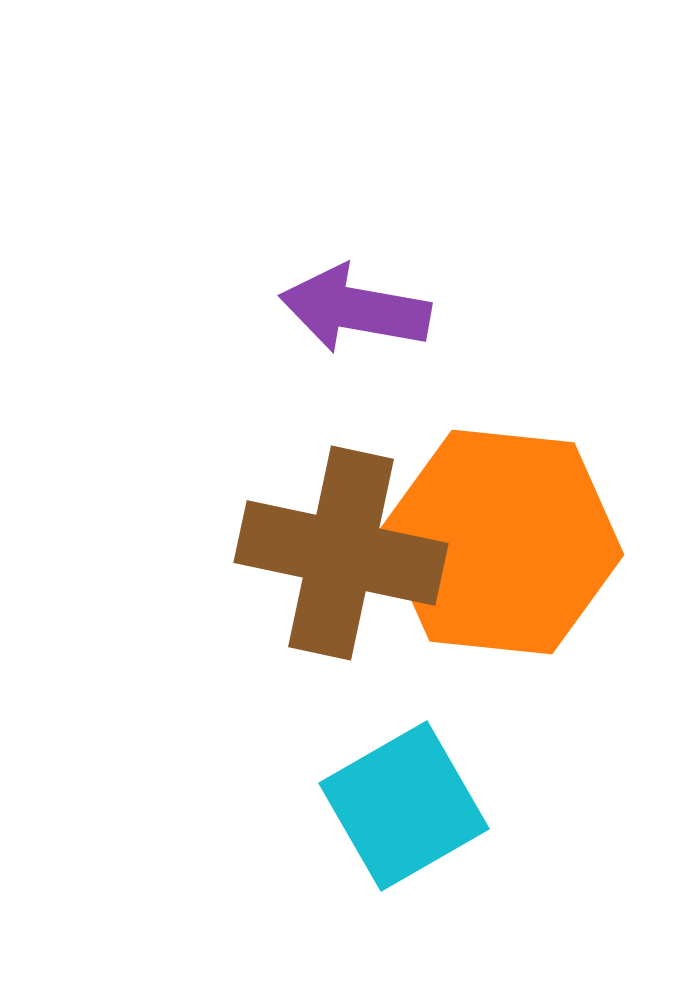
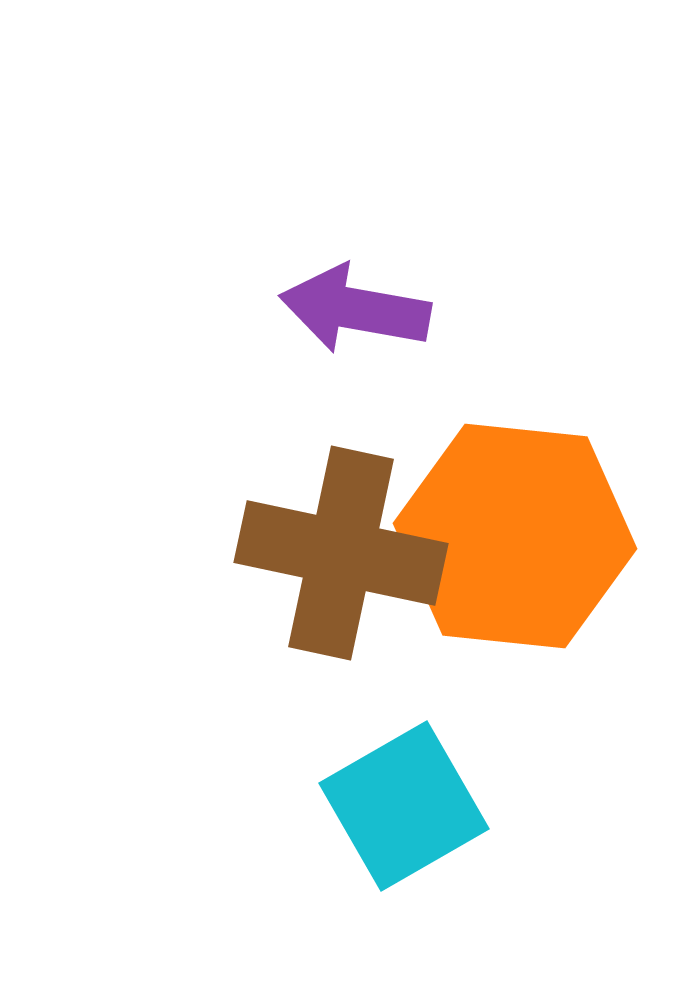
orange hexagon: moved 13 px right, 6 px up
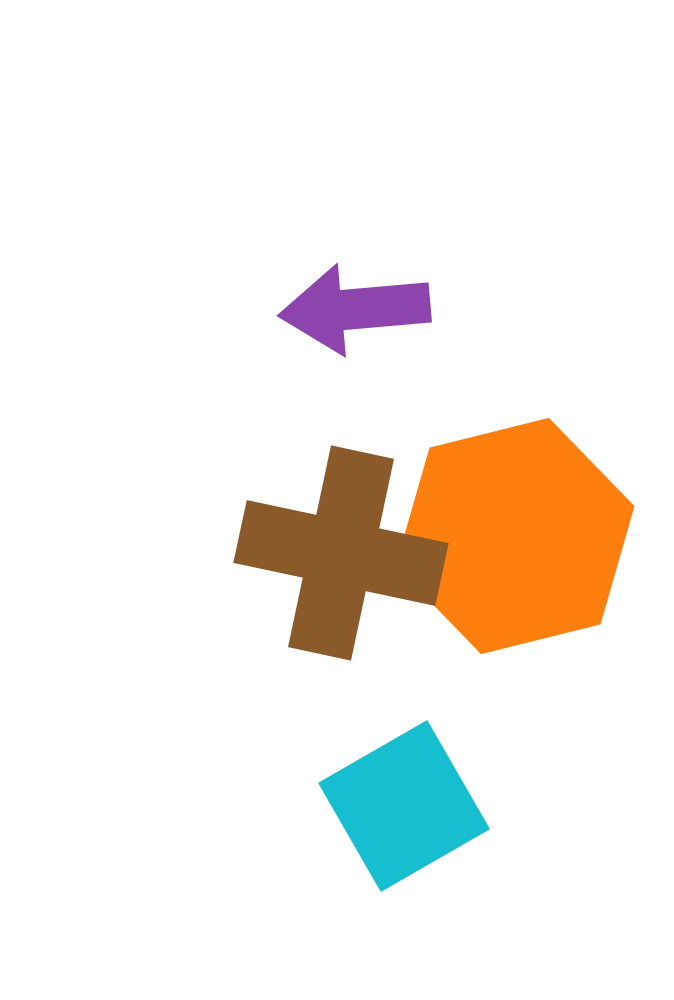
purple arrow: rotated 15 degrees counterclockwise
orange hexagon: rotated 20 degrees counterclockwise
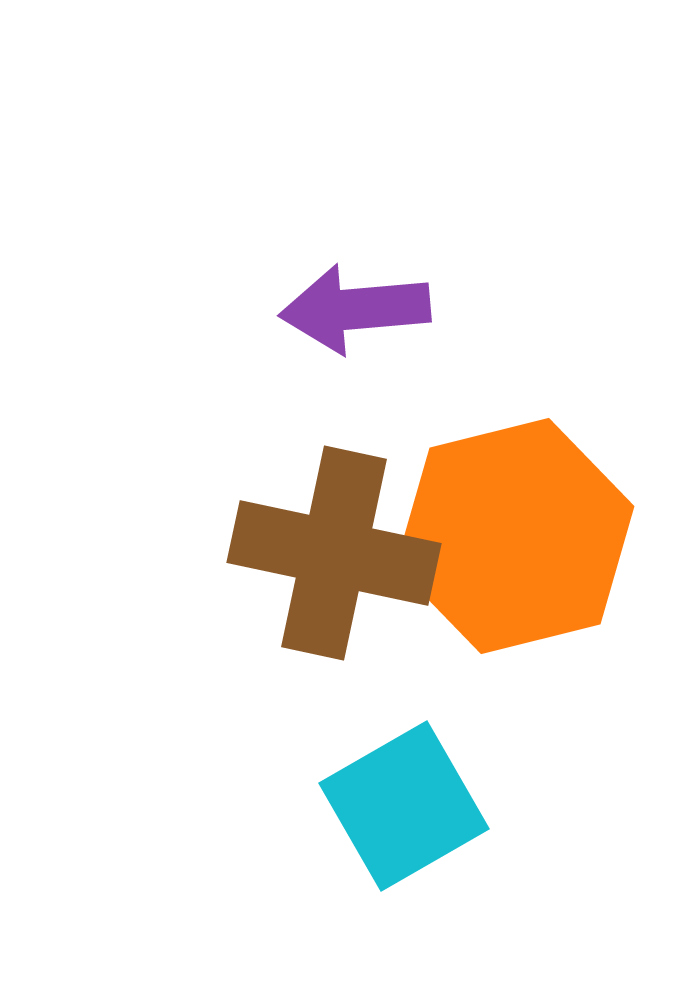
brown cross: moved 7 px left
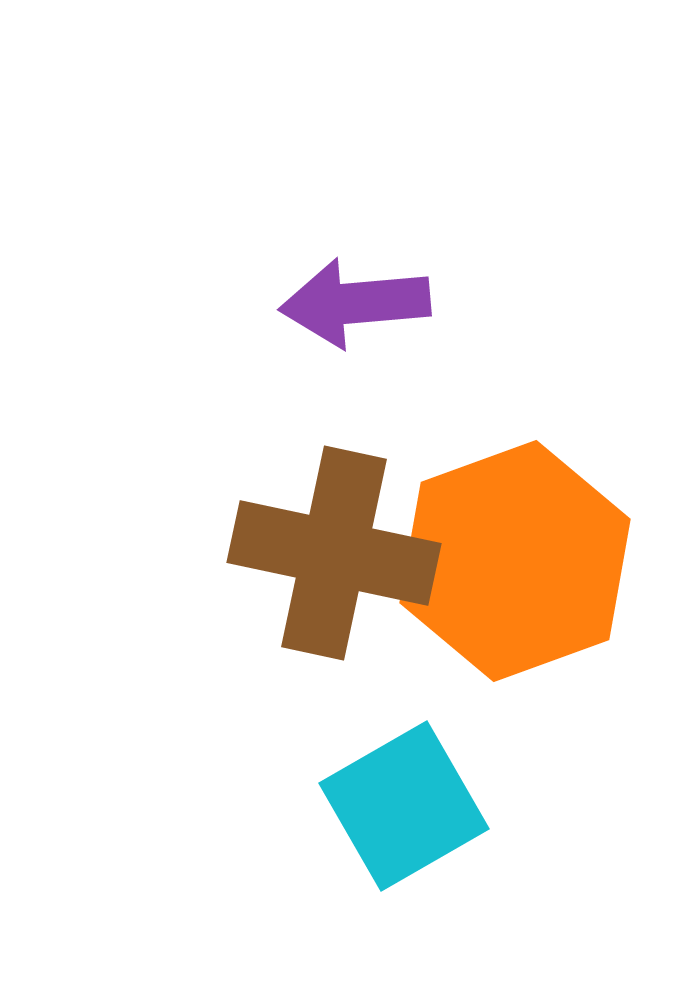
purple arrow: moved 6 px up
orange hexagon: moved 25 px down; rotated 6 degrees counterclockwise
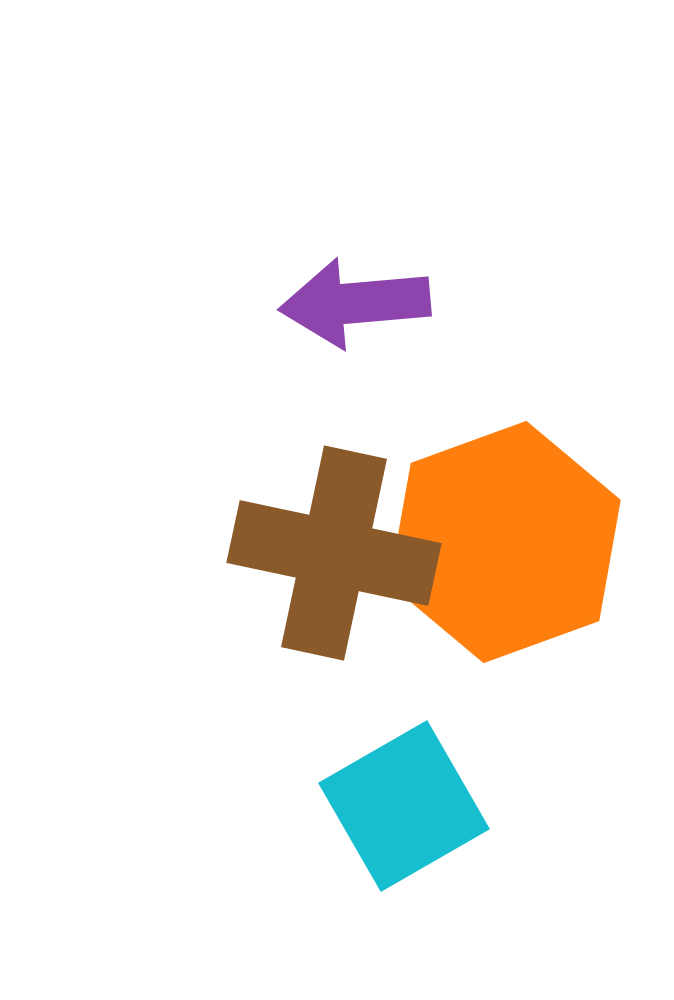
orange hexagon: moved 10 px left, 19 px up
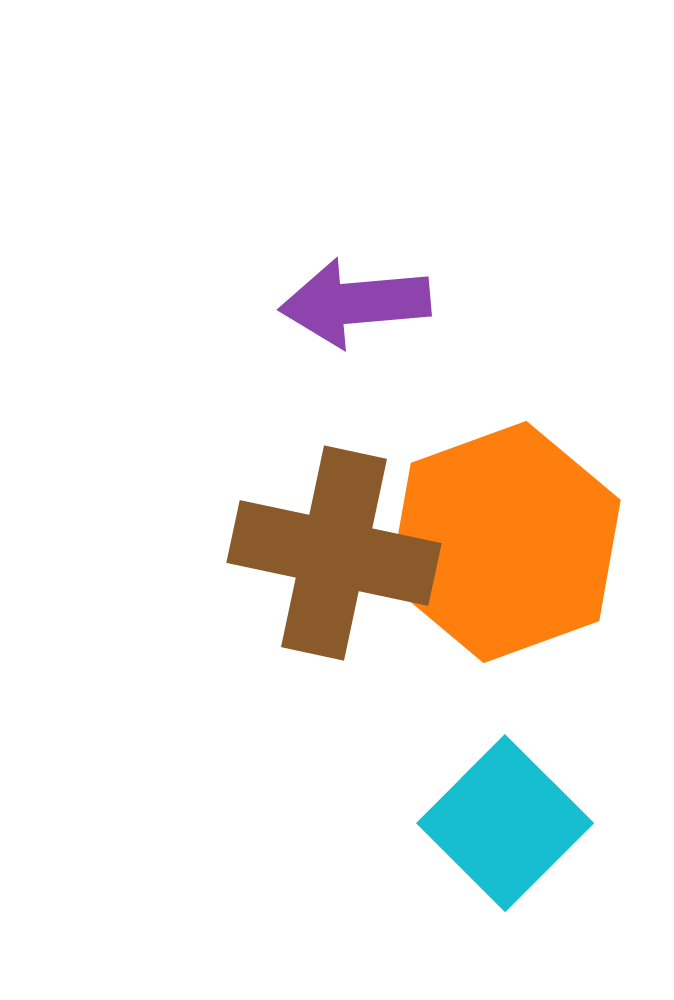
cyan square: moved 101 px right, 17 px down; rotated 15 degrees counterclockwise
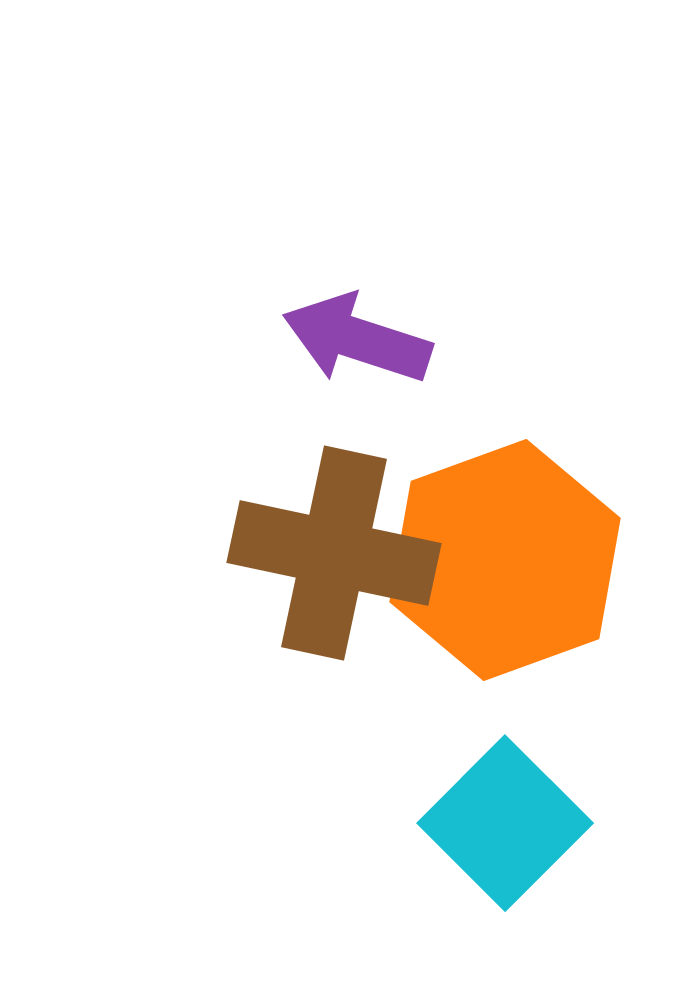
purple arrow: moved 2 px right, 36 px down; rotated 23 degrees clockwise
orange hexagon: moved 18 px down
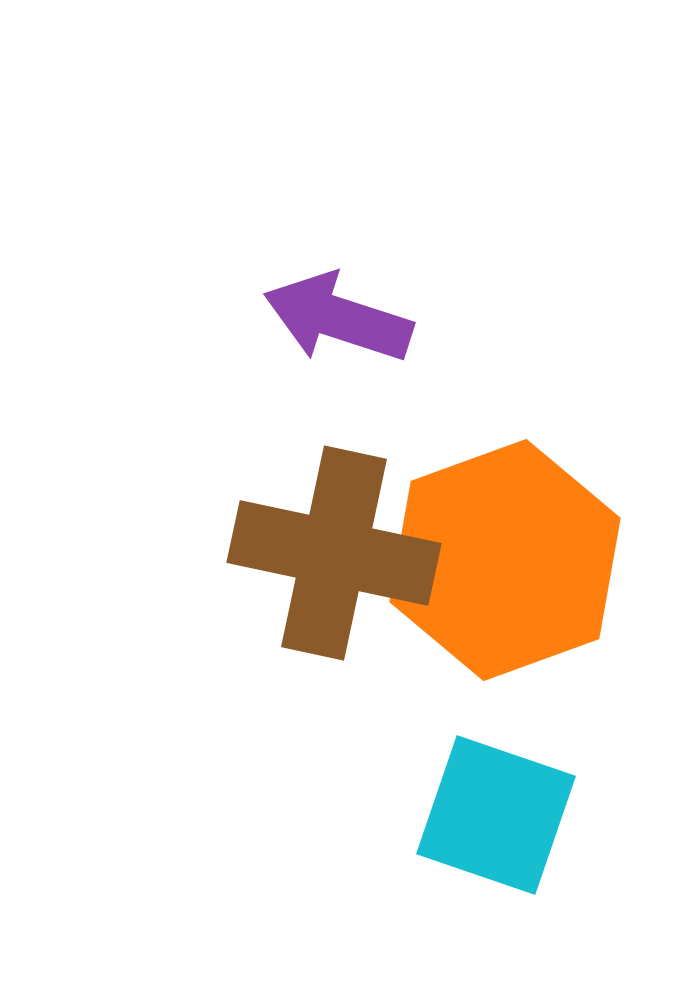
purple arrow: moved 19 px left, 21 px up
cyan square: moved 9 px left, 8 px up; rotated 26 degrees counterclockwise
